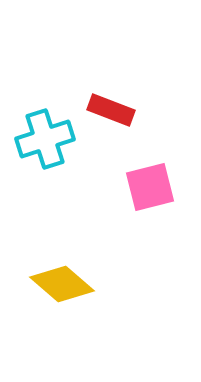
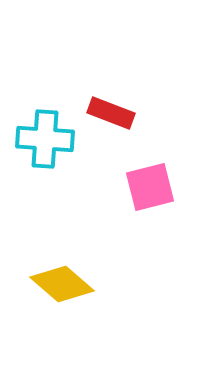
red rectangle: moved 3 px down
cyan cross: rotated 22 degrees clockwise
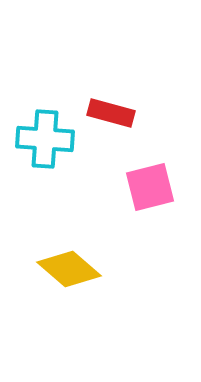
red rectangle: rotated 6 degrees counterclockwise
yellow diamond: moved 7 px right, 15 px up
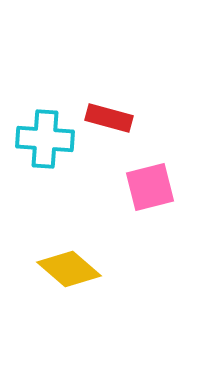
red rectangle: moved 2 px left, 5 px down
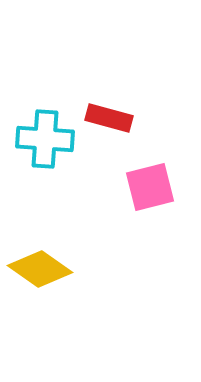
yellow diamond: moved 29 px left; rotated 6 degrees counterclockwise
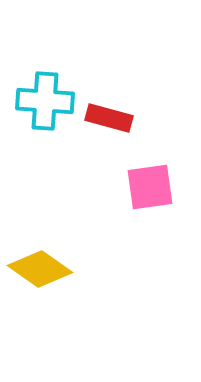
cyan cross: moved 38 px up
pink square: rotated 6 degrees clockwise
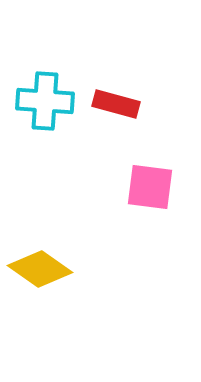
red rectangle: moved 7 px right, 14 px up
pink square: rotated 15 degrees clockwise
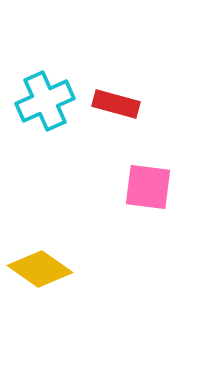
cyan cross: rotated 28 degrees counterclockwise
pink square: moved 2 px left
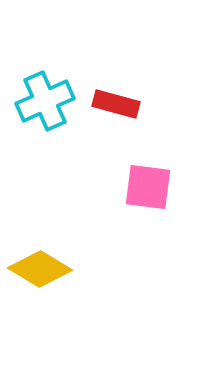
yellow diamond: rotated 4 degrees counterclockwise
